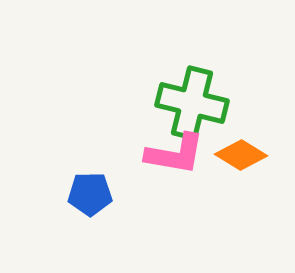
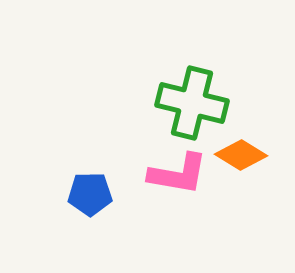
pink L-shape: moved 3 px right, 20 px down
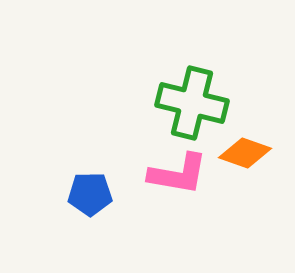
orange diamond: moved 4 px right, 2 px up; rotated 12 degrees counterclockwise
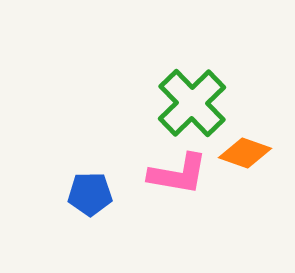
green cross: rotated 32 degrees clockwise
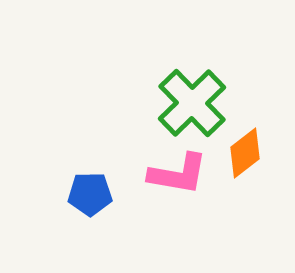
orange diamond: rotated 57 degrees counterclockwise
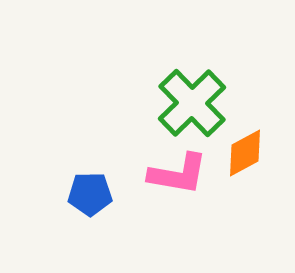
orange diamond: rotated 9 degrees clockwise
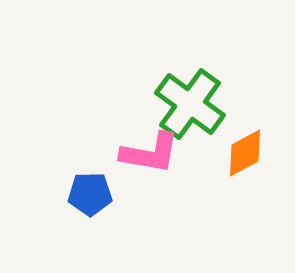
green cross: moved 2 px left, 1 px down; rotated 10 degrees counterclockwise
pink L-shape: moved 28 px left, 21 px up
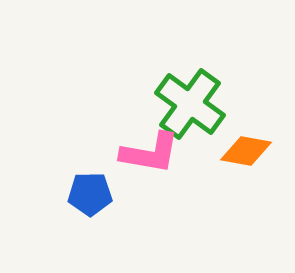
orange diamond: moved 1 px right, 2 px up; rotated 39 degrees clockwise
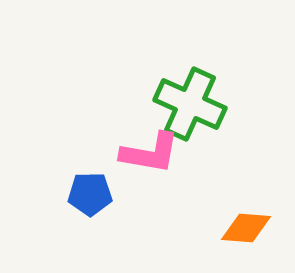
green cross: rotated 12 degrees counterclockwise
orange diamond: moved 77 px down; rotated 6 degrees counterclockwise
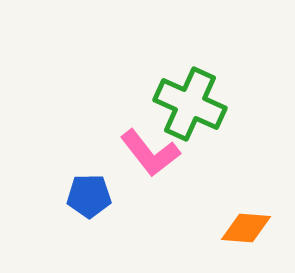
pink L-shape: rotated 42 degrees clockwise
blue pentagon: moved 1 px left, 2 px down
